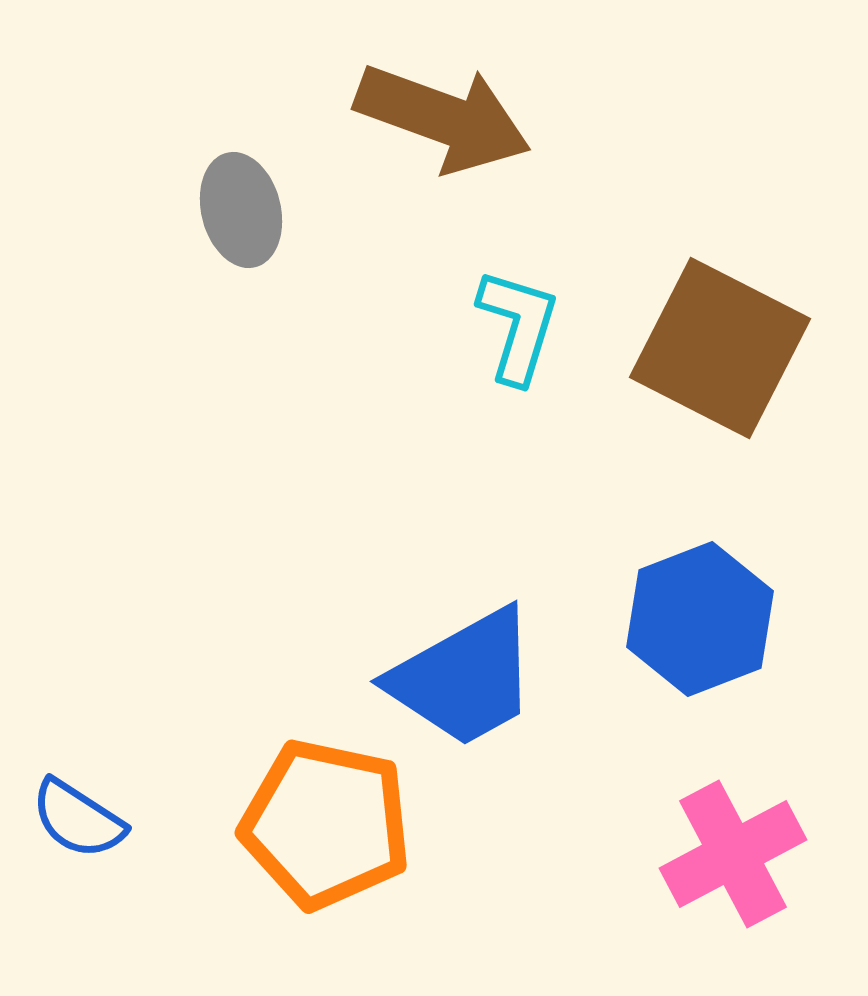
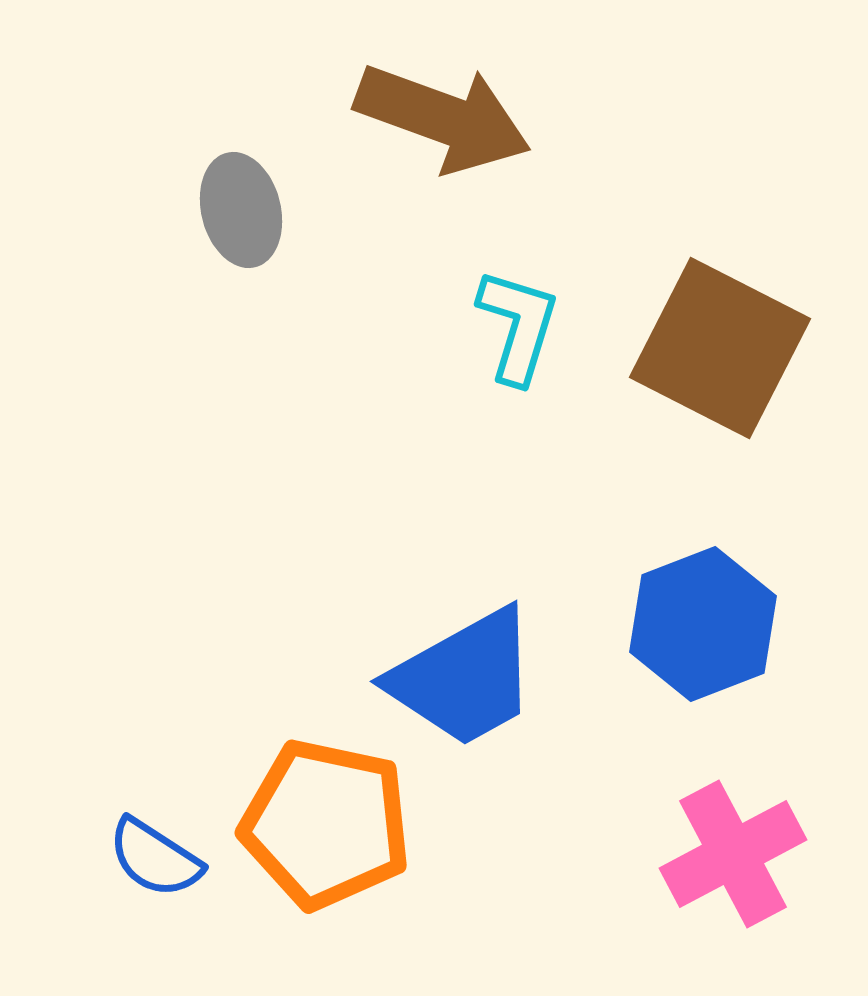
blue hexagon: moved 3 px right, 5 px down
blue semicircle: moved 77 px right, 39 px down
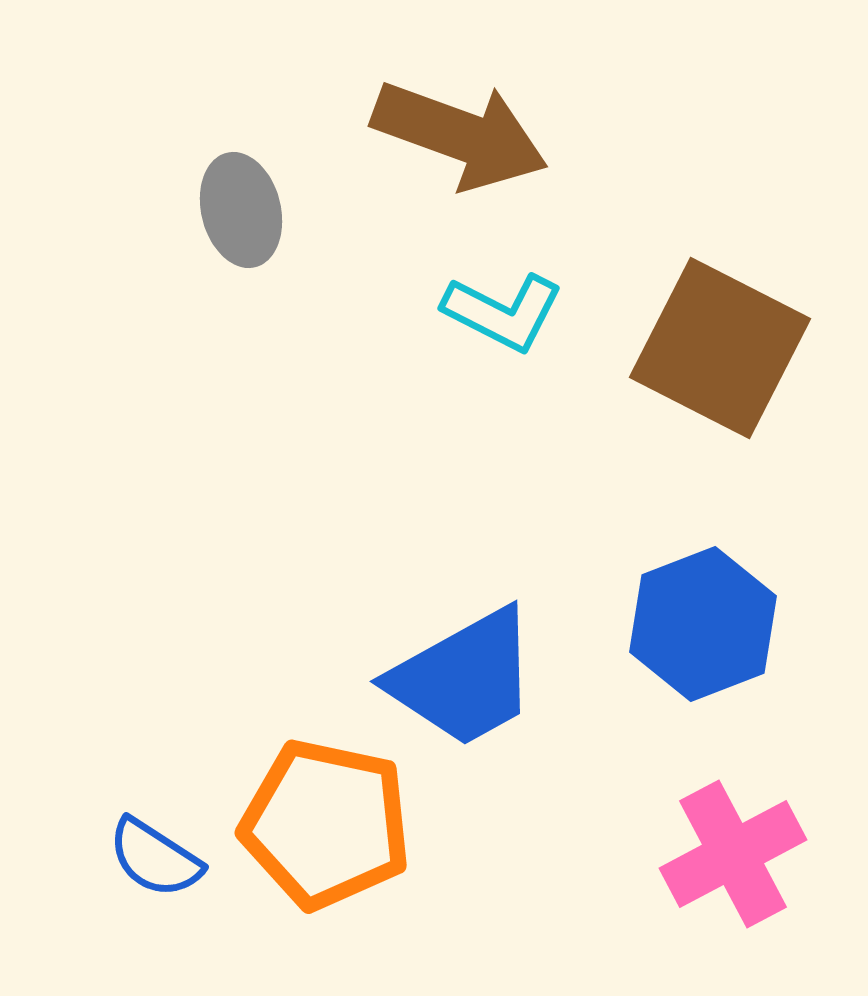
brown arrow: moved 17 px right, 17 px down
cyan L-shape: moved 15 px left, 14 px up; rotated 100 degrees clockwise
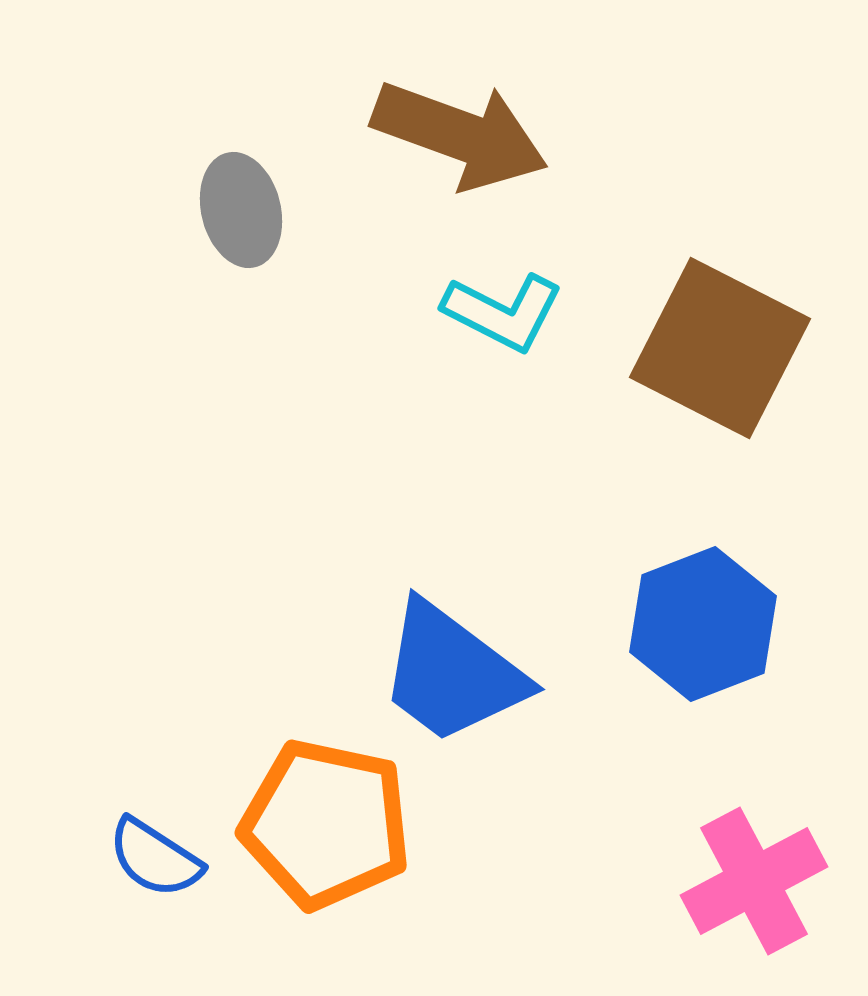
blue trapezoid: moved 12 px left, 5 px up; rotated 66 degrees clockwise
pink cross: moved 21 px right, 27 px down
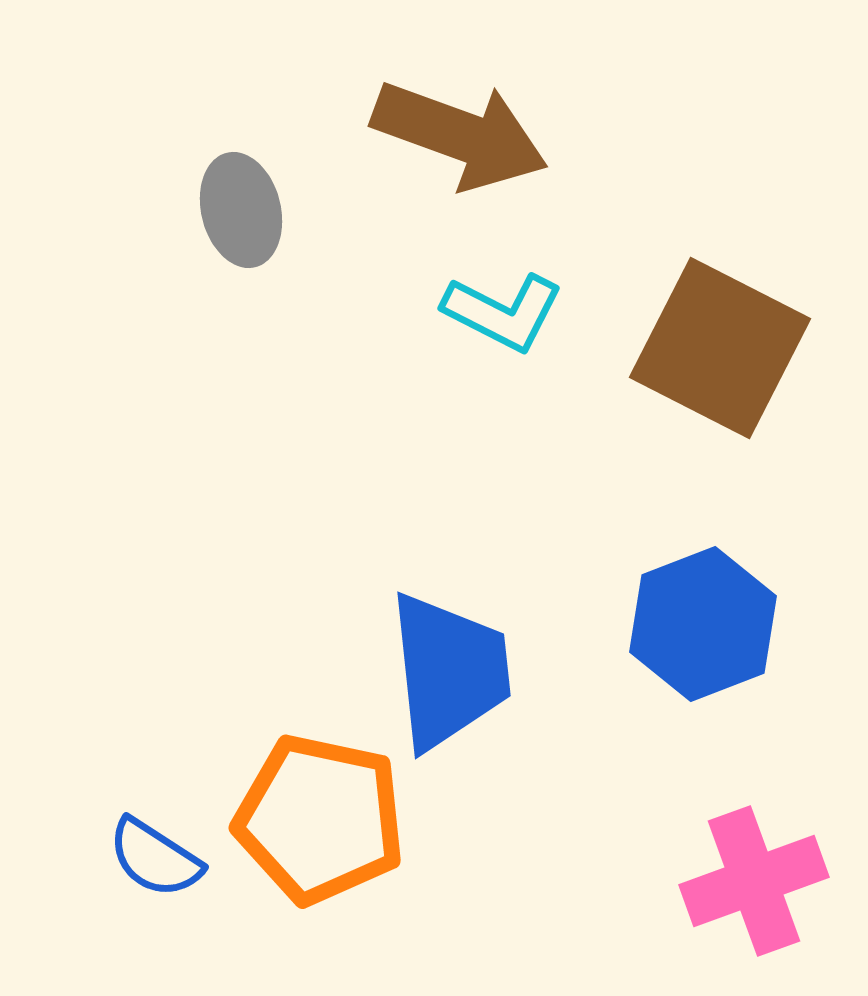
blue trapezoid: moved 3 px left, 2 px up; rotated 133 degrees counterclockwise
orange pentagon: moved 6 px left, 5 px up
pink cross: rotated 8 degrees clockwise
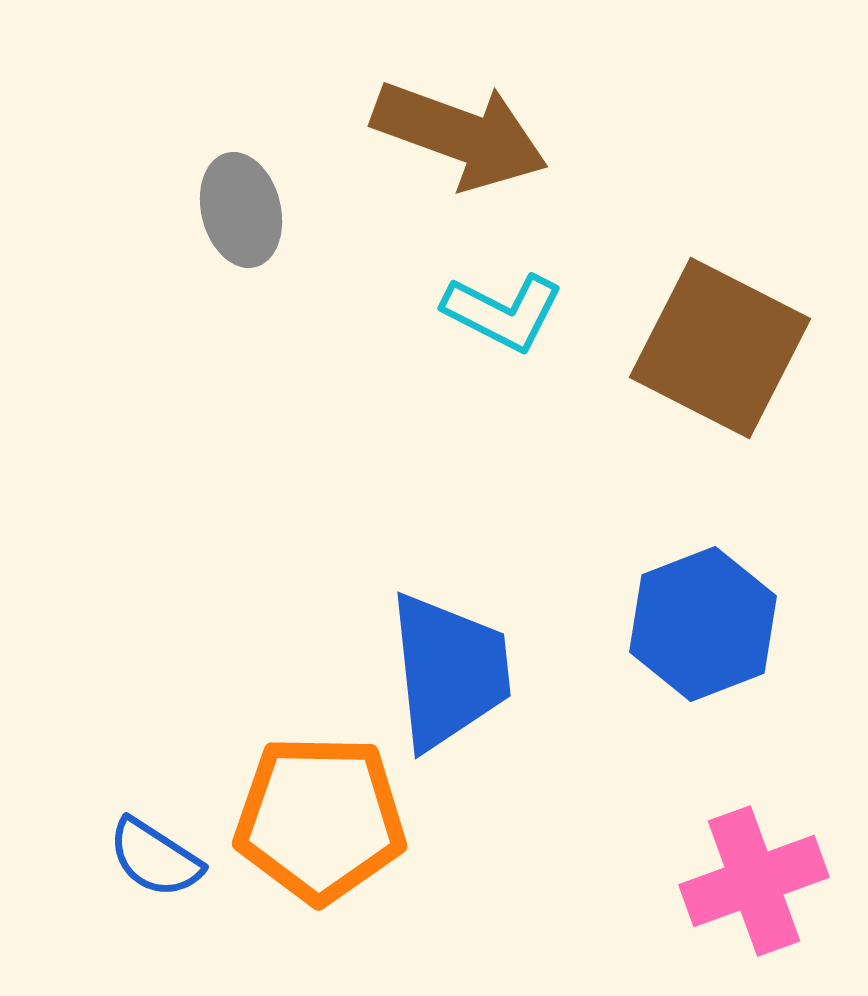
orange pentagon: rotated 11 degrees counterclockwise
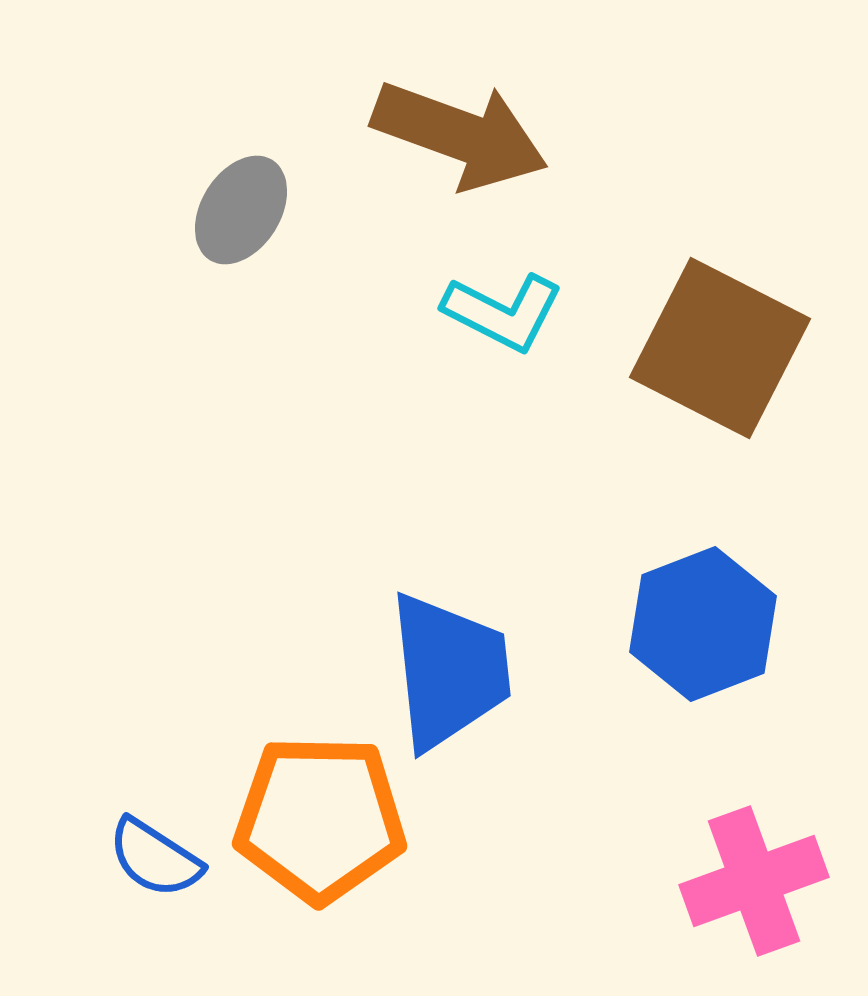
gray ellipse: rotated 46 degrees clockwise
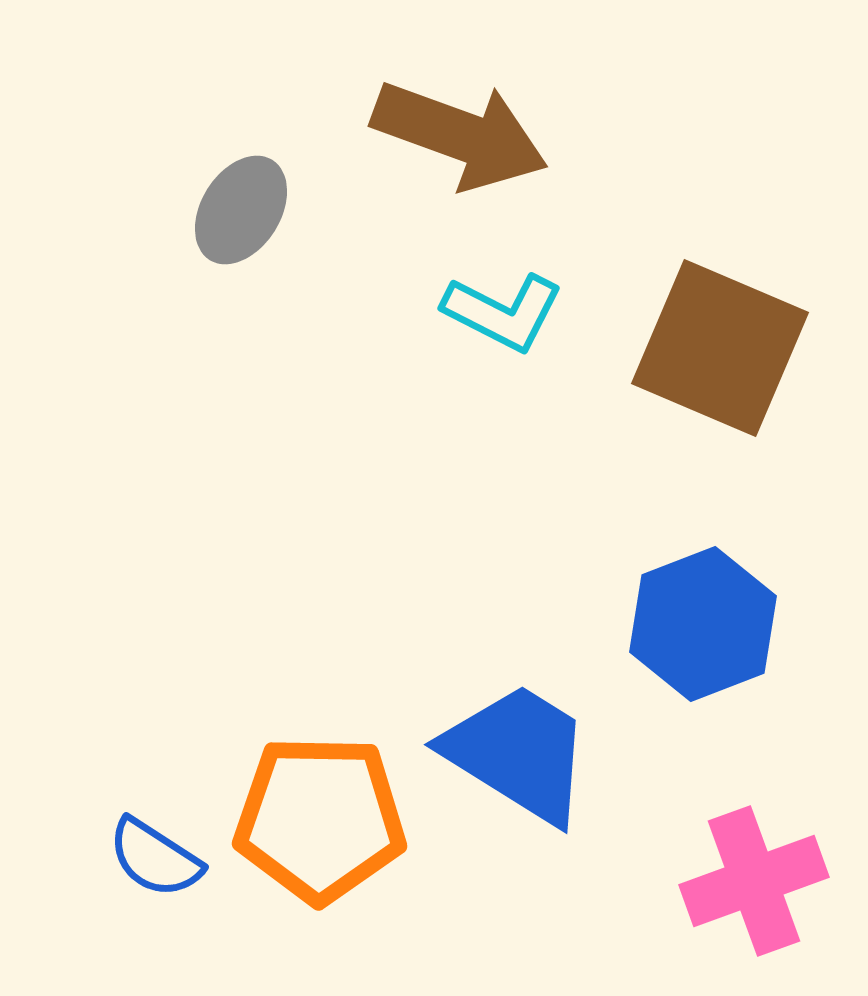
brown square: rotated 4 degrees counterclockwise
blue trapezoid: moved 69 px right, 82 px down; rotated 52 degrees counterclockwise
